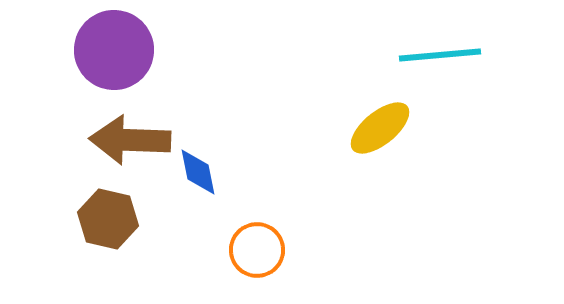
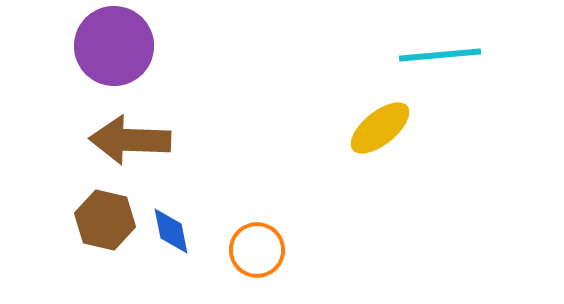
purple circle: moved 4 px up
blue diamond: moved 27 px left, 59 px down
brown hexagon: moved 3 px left, 1 px down
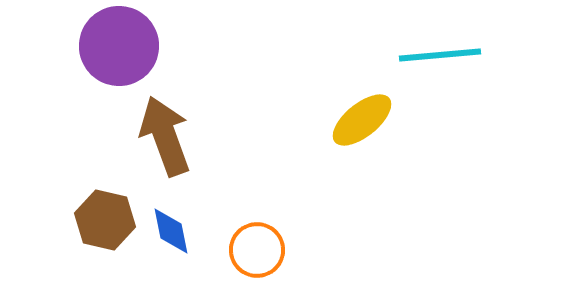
purple circle: moved 5 px right
yellow ellipse: moved 18 px left, 8 px up
brown arrow: moved 35 px right, 4 px up; rotated 68 degrees clockwise
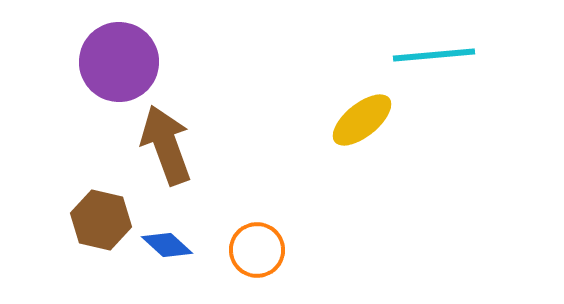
purple circle: moved 16 px down
cyan line: moved 6 px left
brown arrow: moved 1 px right, 9 px down
brown hexagon: moved 4 px left
blue diamond: moved 4 px left, 14 px down; rotated 36 degrees counterclockwise
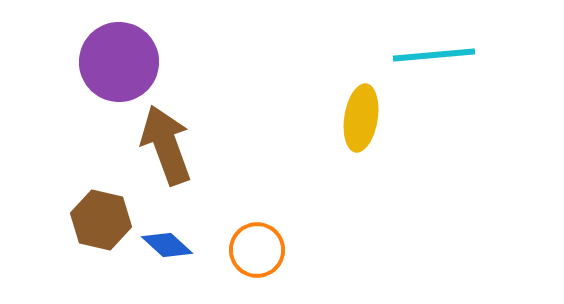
yellow ellipse: moved 1 px left, 2 px up; rotated 42 degrees counterclockwise
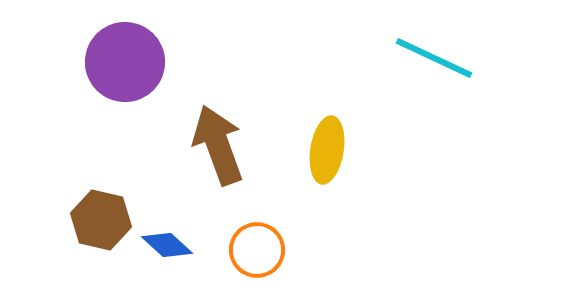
cyan line: moved 3 px down; rotated 30 degrees clockwise
purple circle: moved 6 px right
yellow ellipse: moved 34 px left, 32 px down
brown arrow: moved 52 px right
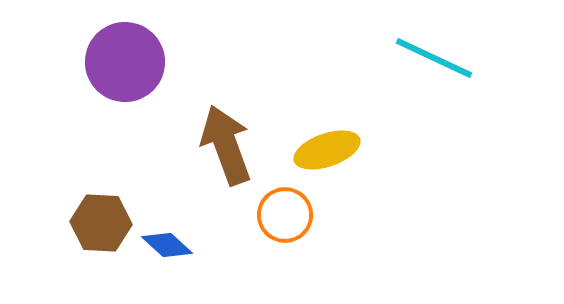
brown arrow: moved 8 px right
yellow ellipse: rotated 62 degrees clockwise
brown hexagon: moved 3 px down; rotated 10 degrees counterclockwise
orange circle: moved 28 px right, 35 px up
